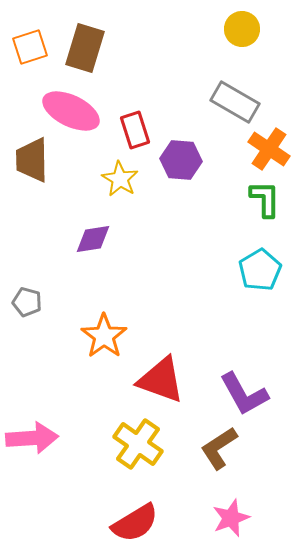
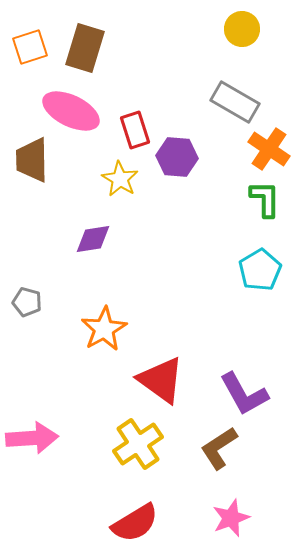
purple hexagon: moved 4 px left, 3 px up
orange star: moved 7 px up; rotated 6 degrees clockwise
red triangle: rotated 16 degrees clockwise
yellow cross: rotated 21 degrees clockwise
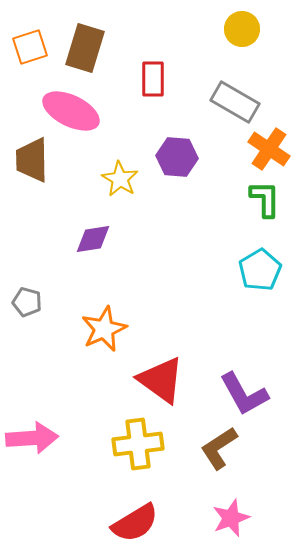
red rectangle: moved 18 px right, 51 px up; rotated 18 degrees clockwise
orange star: rotated 6 degrees clockwise
yellow cross: rotated 27 degrees clockwise
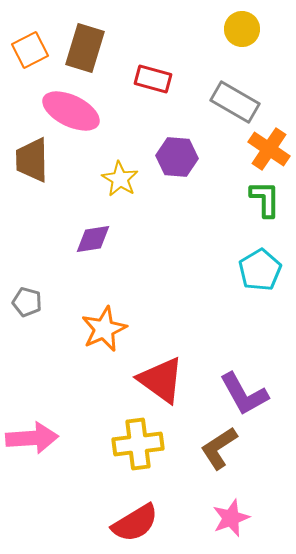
orange square: moved 3 px down; rotated 9 degrees counterclockwise
red rectangle: rotated 75 degrees counterclockwise
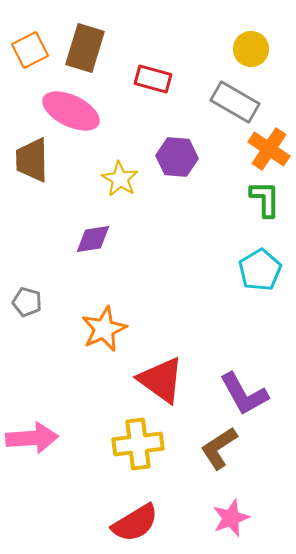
yellow circle: moved 9 px right, 20 px down
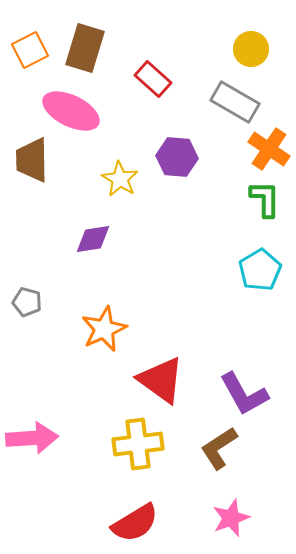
red rectangle: rotated 27 degrees clockwise
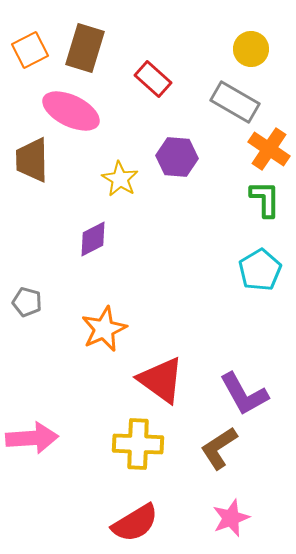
purple diamond: rotated 18 degrees counterclockwise
yellow cross: rotated 9 degrees clockwise
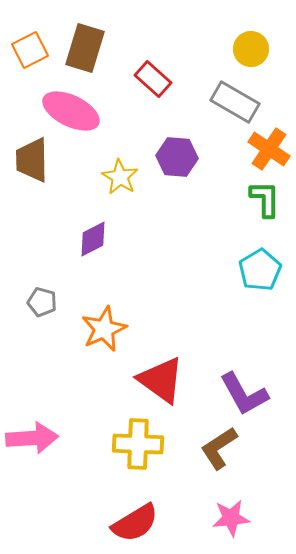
yellow star: moved 2 px up
gray pentagon: moved 15 px right
pink star: rotated 15 degrees clockwise
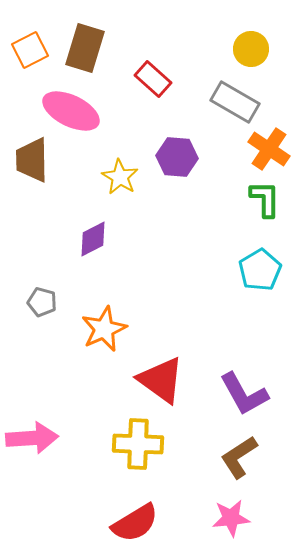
brown L-shape: moved 20 px right, 9 px down
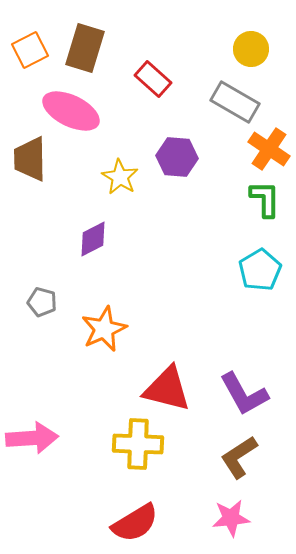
brown trapezoid: moved 2 px left, 1 px up
red triangle: moved 6 px right, 9 px down; rotated 22 degrees counterclockwise
